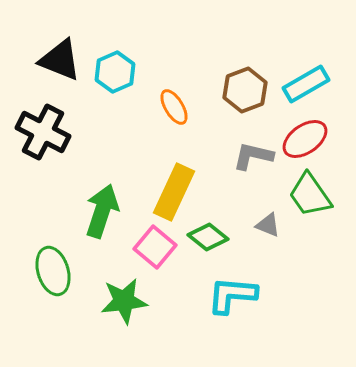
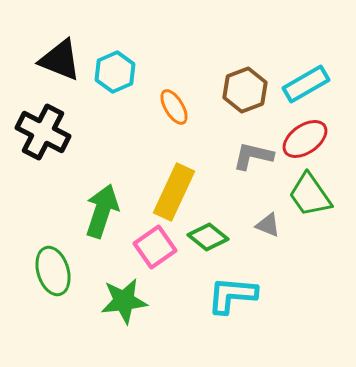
pink square: rotated 15 degrees clockwise
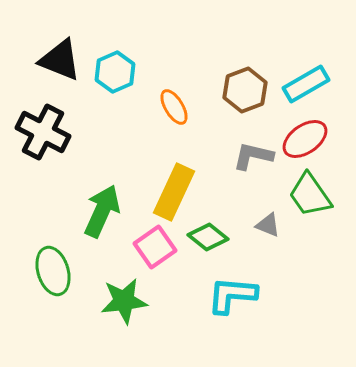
green arrow: rotated 6 degrees clockwise
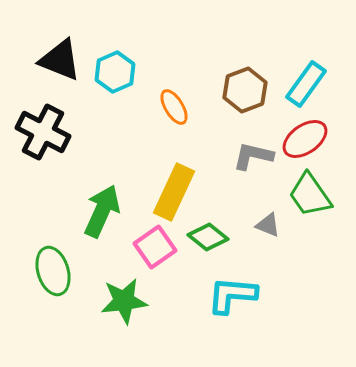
cyan rectangle: rotated 24 degrees counterclockwise
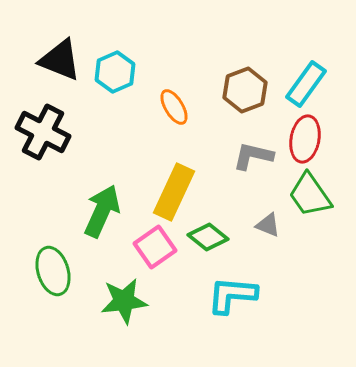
red ellipse: rotated 45 degrees counterclockwise
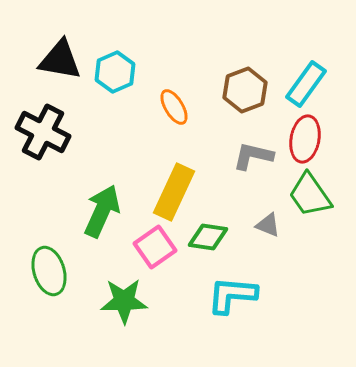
black triangle: rotated 12 degrees counterclockwise
green diamond: rotated 30 degrees counterclockwise
green ellipse: moved 4 px left
green star: rotated 6 degrees clockwise
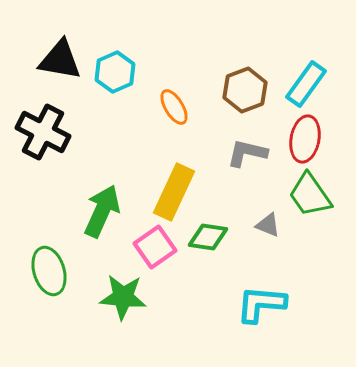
gray L-shape: moved 6 px left, 3 px up
cyan L-shape: moved 29 px right, 9 px down
green star: moved 1 px left, 4 px up; rotated 6 degrees clockwise
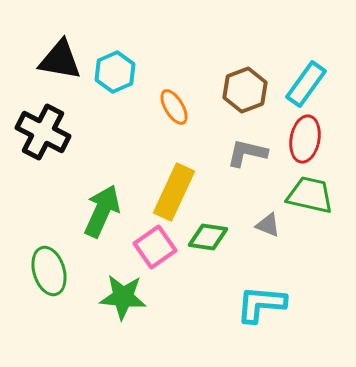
green trapezoid: rotated 138 degrees clockwise
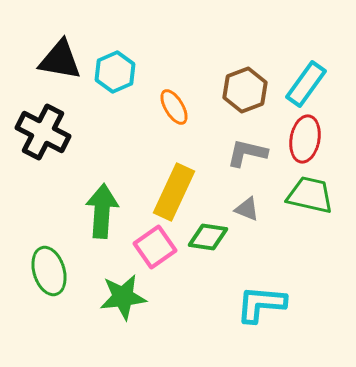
green arrow: rotated 20 degrees counterclockwise
gray triangle: moved 21 px left, 16 px up
green star: rotated 12 degrees counterclockwise
